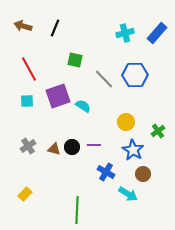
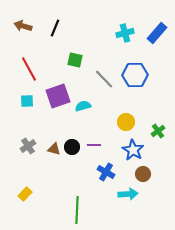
cyan semicircle: rotated 49 degrees counterclockwise
cyan arrow: rotated 36 degrees counterclockwise
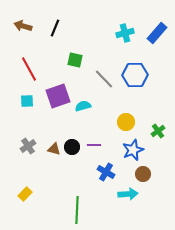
blue star: rotated 20 degrees clockwise
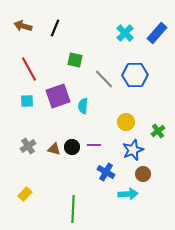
cyan cross: rotated 30 degrees counterclockwise
cyan semicircle: rotated 70 degrees counterclockwise
green line: moved 4 px left, 1 px up
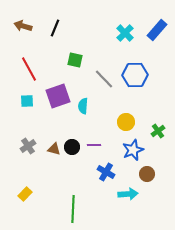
blue rectangle: moved 3 px up
brown circle: moved 4 px right
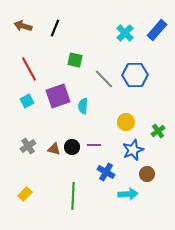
cyan square: rotated 24 degrees counterclockwise
green line: moved 13 px up
